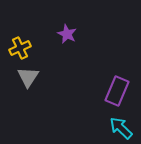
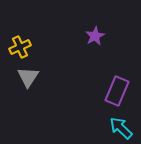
purple star: moved 28 px right, 2 px down; rotated 18 degrees clockwise
yellow cross: moved 1 px up
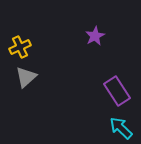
gray triangle: moved 2 px left; rotated 15 degrees clockwise
purple rectangle: rotated 56 degrees counterclockwise
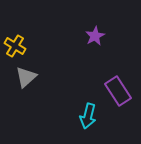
yellow cross: moved 5 px left, 1 px up; rotated 35 degrees counterclockwise
purple rectangle: moved 1 px right
cyan arrow: moved 33 px left, 12 px up; rotated 120 degrees counterclockwise
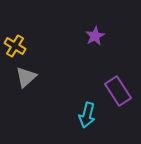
cyan arrow: moved 1 px left, 1 px up
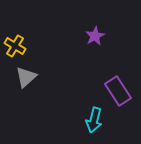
cyan arrow: moved 7 px right, 5 px down
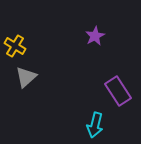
cyan arrow: moved 1 px right, 5 px down
